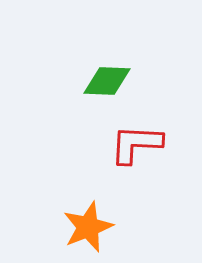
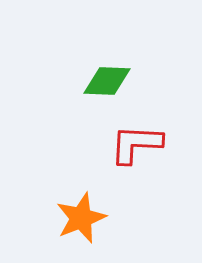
orange star: moved 7 px left, 9 px up
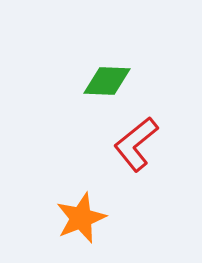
red L-shape: rotated 42 degrees counterclockwise
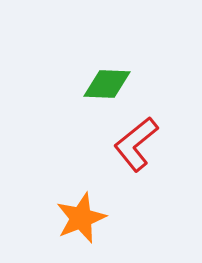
green diamond: moved 3 px down
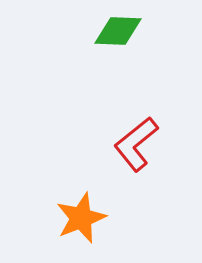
green diamond: moved 11 px right, 53 px up
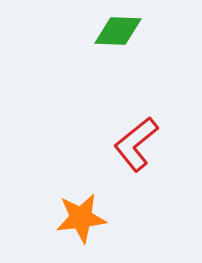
orange star: rotated 15 degrees clockwise
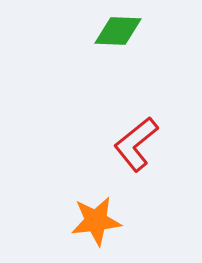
orange star: moved 15 px right, 3 px down
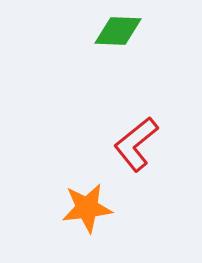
orange star: moved 9 px left, 13 px up
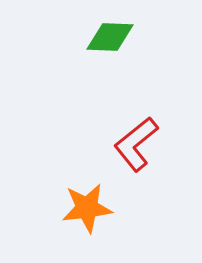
green diamond: moved 8 px left, 6 px down
